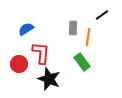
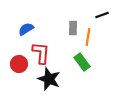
black line: rotated 16 degrees clockwise
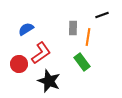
red L-shape: rotated 50 degrees clockwise
black star: moved 2 px down
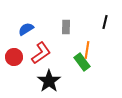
black line: moved 3 px right, 7 px down; rotated 56 degrees counterclockwise
gray rectangle: moved 7 px left, 1 px up
orange line: moved 1 px left, 13 px down
red circle: moved 5 px left, 7 px up
black star: rotated 15 degrees clockwise
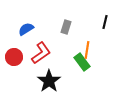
gray rectangle: rotated 16 degrees clockwise
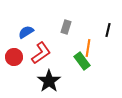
black line: moved 3 px right, 8 px down
blue semicircle: moved 3 px down
orange line: moved 1 px right, 2 px up
green rectangle: moved 1 px up
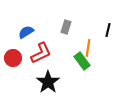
red L-shape: rotated 10 degrees clockwise
red circle: moved 1 px left, 1 px down
black star: moved 1 px left, 1 px down
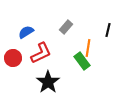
gray rectangle: rotated 24 degrees clockwise
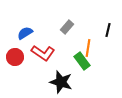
gray rectangle: moved 1 px right
blue semicircle: moved 1 px left, 1 px down
red L-shape: moved 2 px right; rotated 60 degrees clockwise
red circle: moved 2 px right, 1 px up
black star: moved 13 px right; rotated 20 degrees counterclockwise
